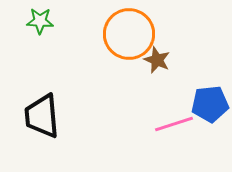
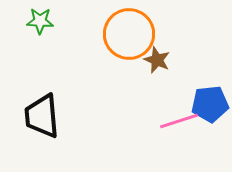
pink line: moved 5 px right, 3 px up
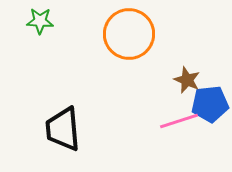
brown star: moved 30 px right, 20 px down
black trapezoid: moved 21 px right, 13 px down
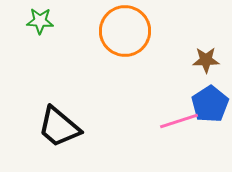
orange circle: moved 4 px left, 3 px up
brown star: moved 19 px right, 20 px up; rotated 24 degrees counterclockwise
blue pentagon: rotated 27 degrees counterclockwise
black trapezoid: moved 4 px left, 2 px up; rotated 45 degrees counterclockwise
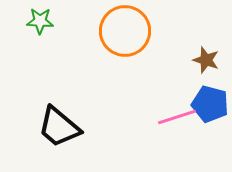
brown star: rotated 20 degrees clockwise
blue pentagon: rotated 24 degrees counterclockwise
pink line: moved 2 px left, 4 px up
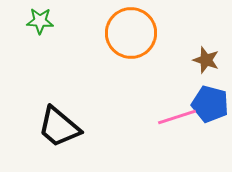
orange circle: moved 6 px right, 2 px down
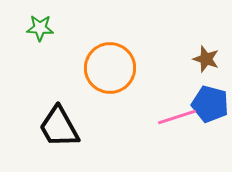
green star: moved 7 px down
orange circle: moved 21 px left, 35 px down
brown star: moved 1 px up
black trapezoid: rotated 21 degrees clockwise
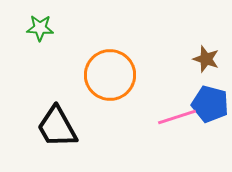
orange circle: moved 7 px down
black trapezoid: moved 2 px left
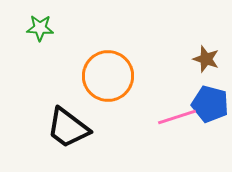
orange circle: moved 2 px left, 1 px down
black trapezoid: moved 11 px right, 1 px down; rotated 24 degrees counterclockwise
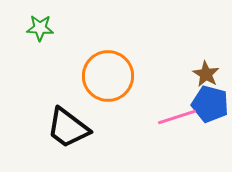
brown star: moved 15 px down; rotated 12 degrees clockwise
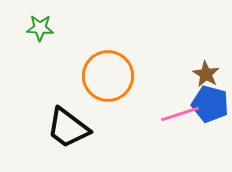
pink line: moved 3 px right, 3 px up
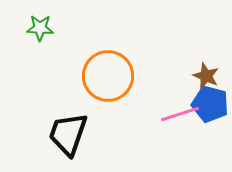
brown star: moved 2 px down; rotated 8 degrees counterclockwise
black trapezoid: moved 6 px down; rotated 72 degrees clockwise
